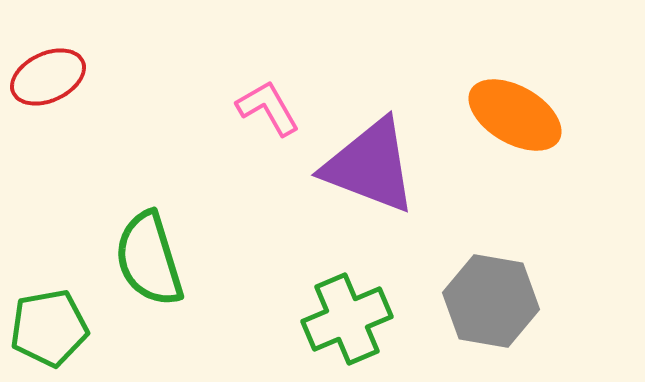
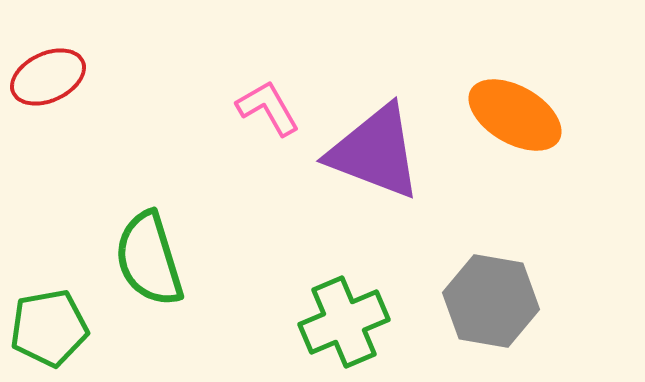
purple triangle: moved 5 px right, 14 px up
green cross: moved 3 px left, 3 px down
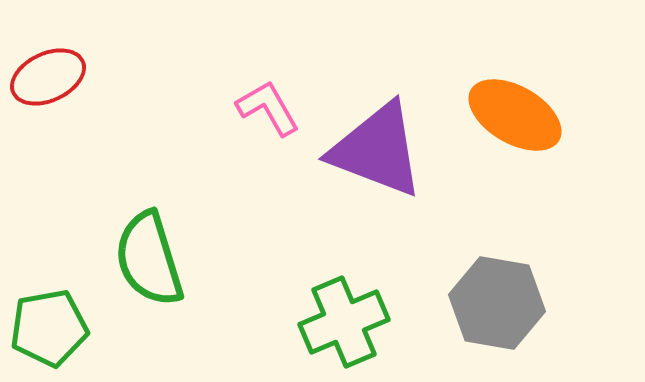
purple triangle: moved 2 px right, 2 px up
gray hexagon: moved 6 px right, 2 px down
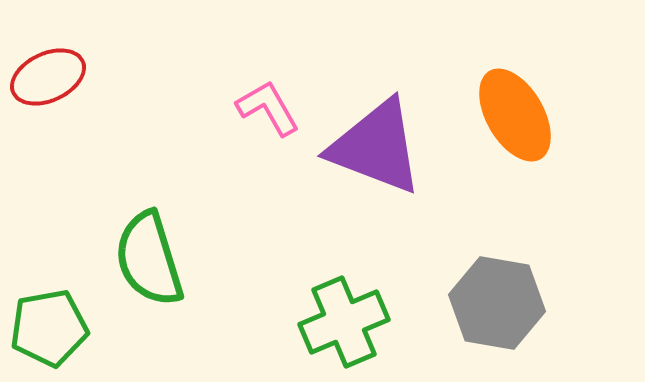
orange ellipse: rotated 30 degrees clockwise
purple triangle: moved 1 px left, 3 px up
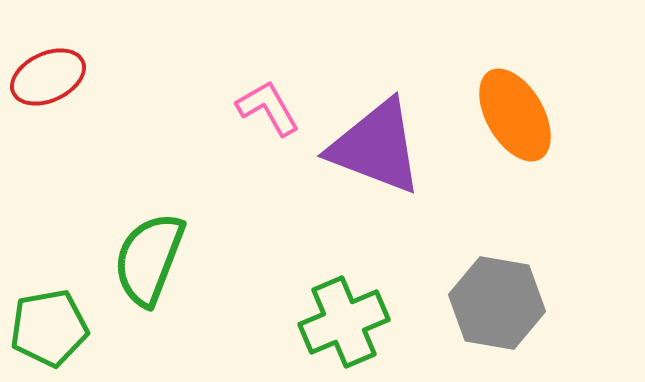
green semicircle: rotated 38 degrees clockwise
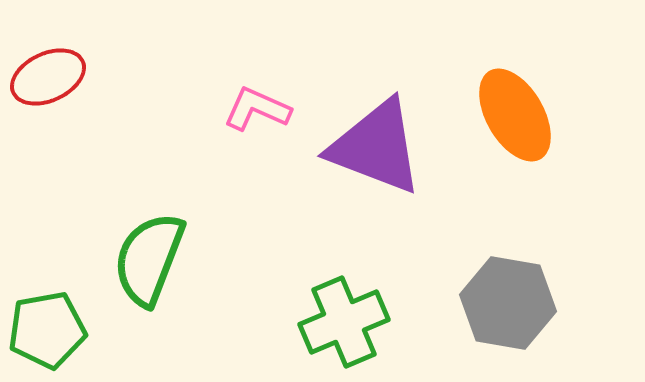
pink L-shape: moved 11 px left, 1 px down; rotated 36 degrees counterclockwise
gray hexagon: moved 11 px right
green pentagon: moved 2 px left, 2 px down
